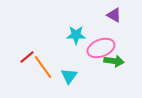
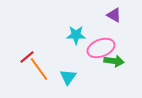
orange line: moved 4 px left, 2 px down
cyan triangle: moved 1 px left, 1 px down
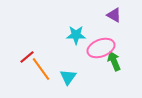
green arrow: rotated 120 degrees counterclockwise
orange line: moved 2 px right
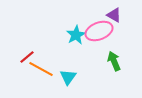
cyan star: rotated 30 degrees counterclockwise
pink ellipse: moved 2 px left, 17 px up
orange line: rotated 25 degrees counterclockwise
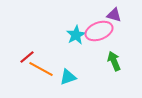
purple triangle: rotated 14 degrees counterclockwise
cyan triangle: rotated 36 degrees clockwise
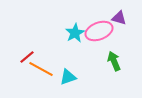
purple triangle: moved 5 px right, 3 px down
cyan star: moved 1 px left, 2 px up
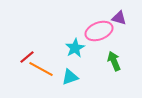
cyan star: moved 15 px down
cyan triangle: moved 2 px right
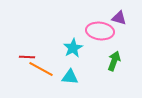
pink ellipse: moved 1 px right; rotated 28 degrees clockwise
cyan star: moved 2 px left
red line: rotated 42 degrees clockwise
green arrow: rotated 42 degrees clockwise
cyan triangle: rotated 24 degrees clockwise
